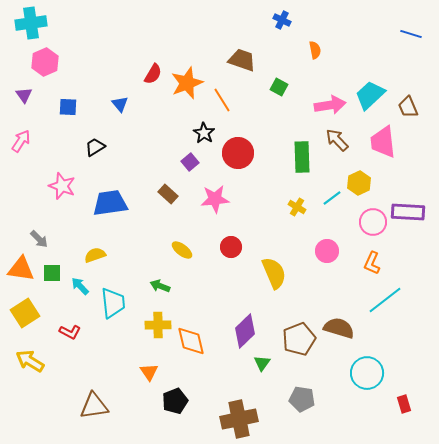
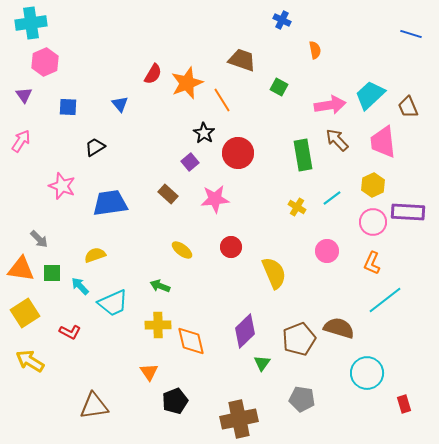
green rectangle at (302, 157): moved 1 px right, 2 px up; rotated 8 degrees counterclockwise
yellow hexagon at (359, 183): moved 14 px right, 2 px down
cyan trapezoid at (113, 303): rotated 72 degrees clockwise
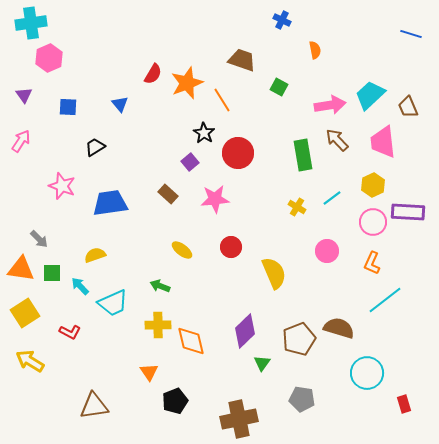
pink hexagon at (45, 62): moved 4 px right, 4 px up
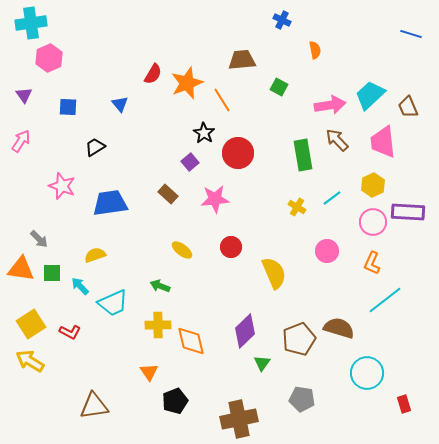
brown trapezoid at (242, 60): rotated 24 degrees counterclockwise
yellow square at (25, 313): moved 6 px right, 11 px down
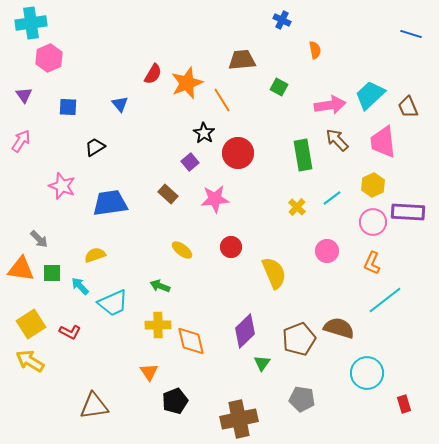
yellow cross at (297, 207): rotated 12 degrees clockwise
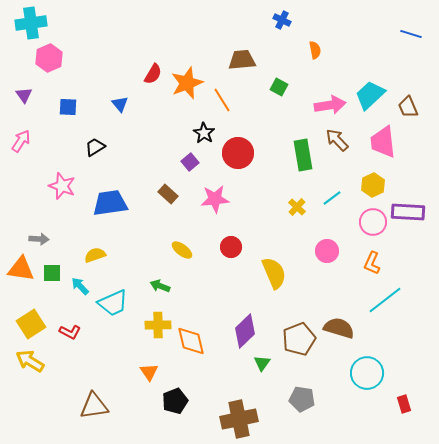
gray arrow at (39, 239): rotated 42 degrees counterclockwise
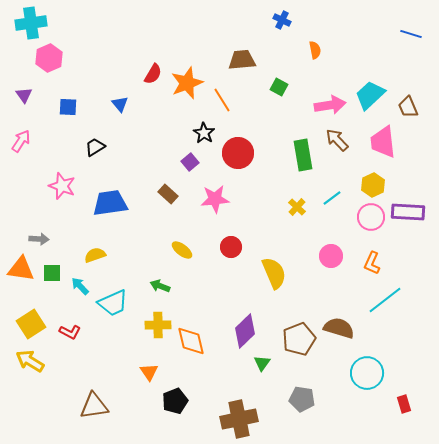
pink circle at (373, 222): moved 2 px left, 5 px up
pink circle at (327, 251): moved 4 px right, 5 px down
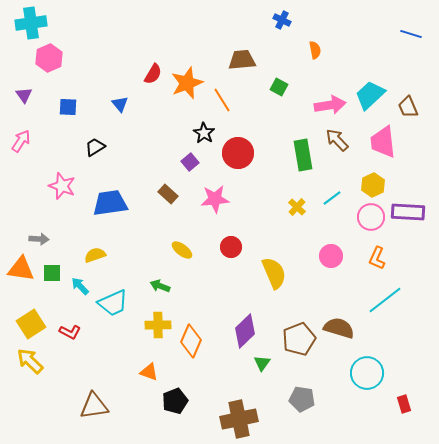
orange L-shape at (372, 263): moved 5 px right, 5 px up
orange diamond at (191, 341): rotated 36 degrees clockwise
yellow arrow at (30, 361): rotated 12 degrees clockwise
orange triangle at (149, 372): rotated 36 degrees counterclockwise
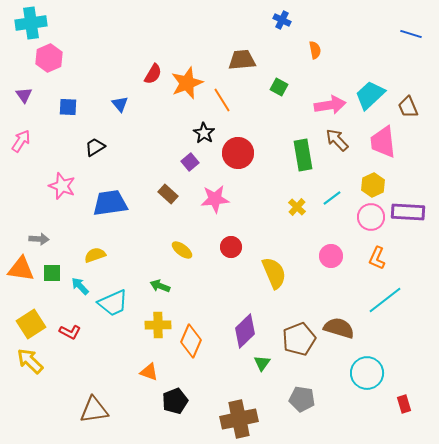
brown triangle at (94, 406): moved 4 px down
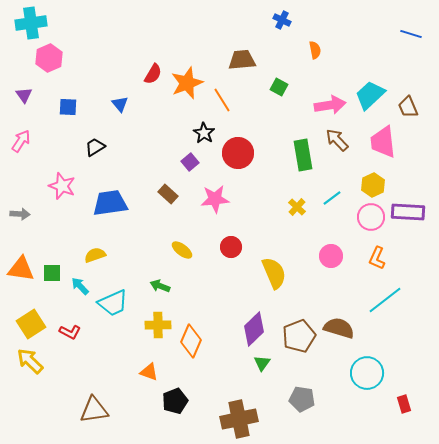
gray arrow at (39, 239): moved 19 px left, 25 px up
purple diamond at (245, 331): moved 9 px right, 2 px up
brown pentagon at (299, 339): moved 3 px up
